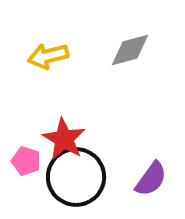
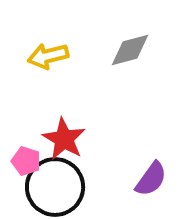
black circle: moved 21 px left, 10 px down
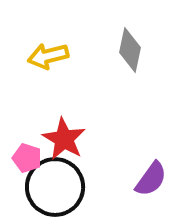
gray diamond: rotated 63 degrees counterclockwise
pink pentagon: moved 1 px right, 3 px up
